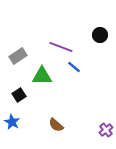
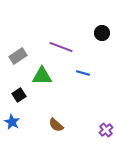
black circle: moved 2 px right, 2 px up
blue line: moved 9 px right, 6 px down; rotated 24 degrees counterclockwise
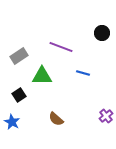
gray rectangle: moved 1 px right
brown semicircle: moved 6 px up
purple cross: moved 14 px up
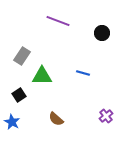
purple line: moved 3 px left, 26 px up
gray rectangle: moved 3 px right; rotated 24 degrees counterclockwise
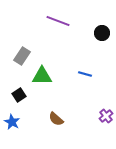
blue line: moved 2 px right, 1 px down
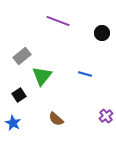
gray rectangle: rotated 18 degrees clockwise
green triangle: rotated 50 degrees counterclockwise
blue star: moved 1 px right, 1 px down
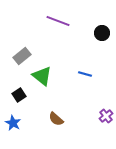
green triangle: rotated 30 degrees counterclockwise
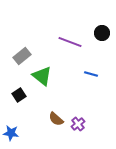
purple line: moved 12 px right, 21 px down
blue line: moved 6 px right
purple cross: moved 28 px left, 8 px down
blue star: moved 2 px left, 10 px down; rotated 21 degrees counterclockwise
